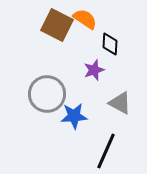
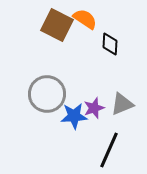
purple star: moved 38 px down
gray triangle: moved 2 px right, 1 px down; rotated 50 degrees counterclockwise
black line: moved 3 px right, 1 px up
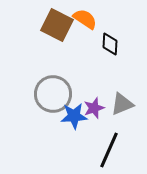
gray circle: moved 6 px right
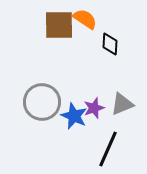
brown square: moved 2 px right; rotated 28 degrees counterclockwise
gray circle: moved 11 px left, 8 px down
blue star: rotated 28 degrees clockwise
black line: moved 1 px left, 1 px up
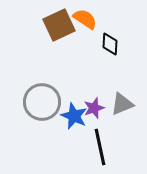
brown square: rotated 24 degrees counterclockwise
black line: moved 8 px left, 2 px up; rotated 36 degrees counterclockwise
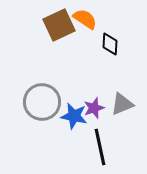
blue star: rotated 12 degrees counterclockwise
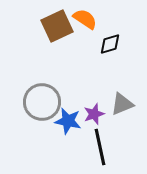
brown square: moved 2 px left, 1 px down
black diamond: rotated 70 degrees clockwise
purple star: moved 6 px down
blue star: moved 6 px left, 5 px down
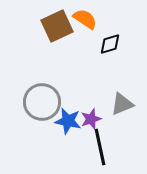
purple star: moved 3 px left, 5 px down
